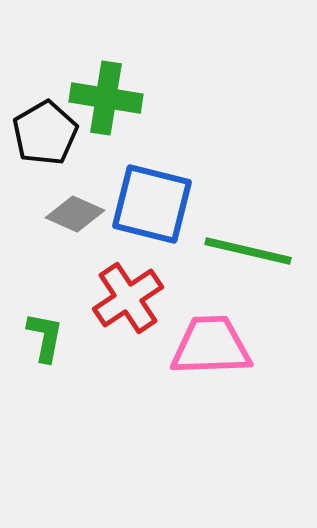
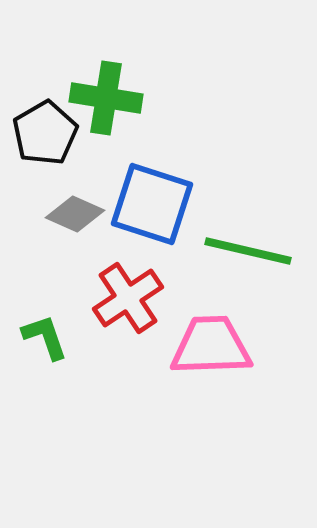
blue square: rotated 4 degrees clockwise
green L-shape: rotated 30 degrees counterclockwise
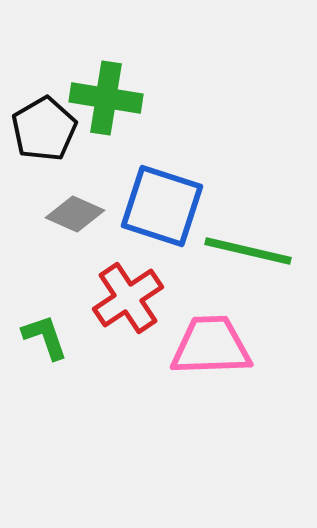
black pentagon: moved 1 px left, 4 px up
blue square: moved 10 px right, 2 px down
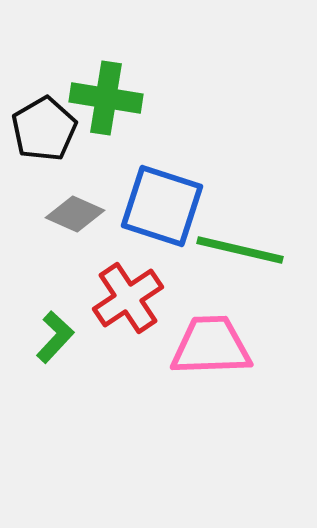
green line: moved 8 px left, 1 px up
green L-shape: moved 10 px right; rotated 62 degrees clockwise
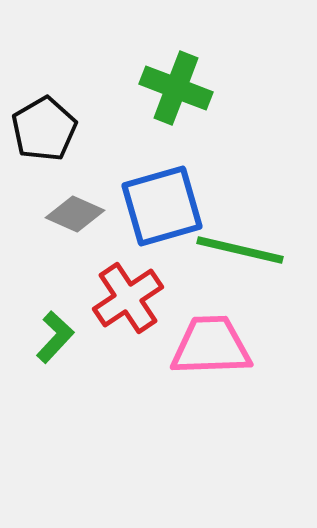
green cross: moved 70 px right, 10 px up; rotated 12 degrees clockwise
blue square: rotated 34 degrees counterclockwise
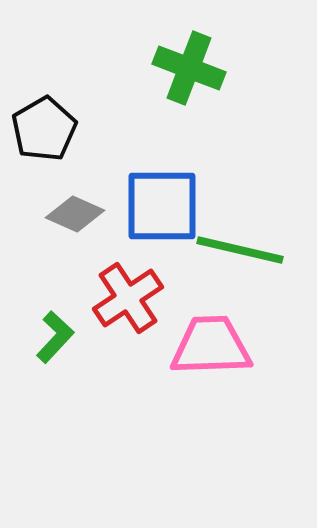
green cross: moved 13 px right, 20 px up
blue square: rotated 16 degrees clockwise
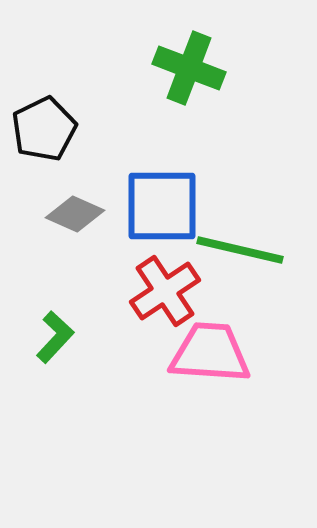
black pentagon: rotated 4 degrees clockwise
red cross: moved 37 px right, 7 px up
pink trapezoid: moved 1 px left, 7 px down; rotated 6 degrees clockwise
